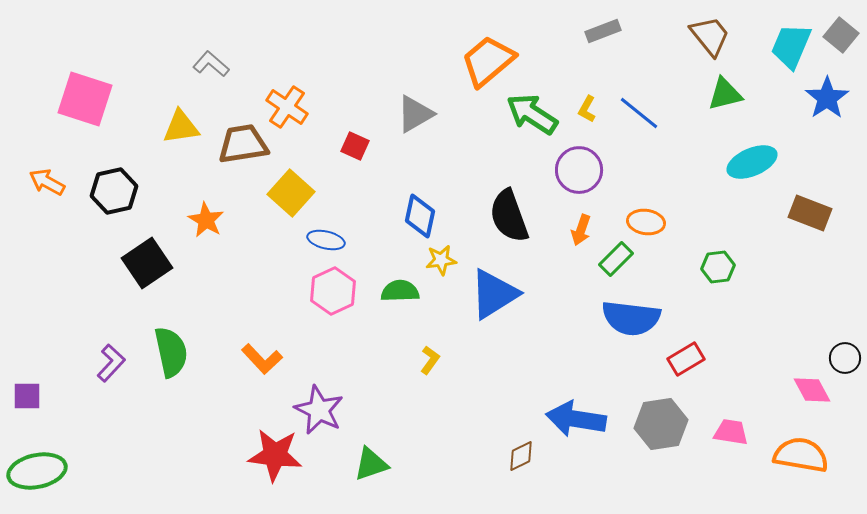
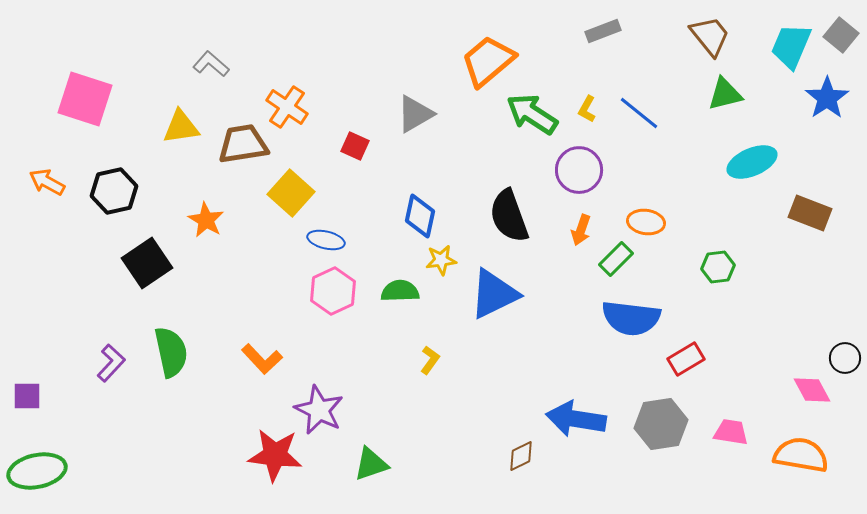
blue triangle at (494, 294): rotated 6 degrees clockwise
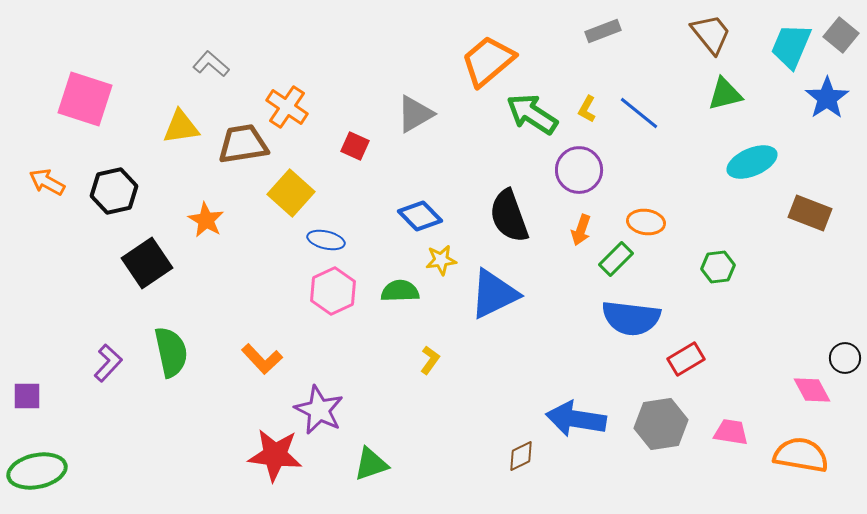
brown trapezoid at (710, 36): moved 1 px right, 2 px up
blue diamond at (420, 216): rotated 57 degrees counterclockwise
purple L-shape at (111, 363): moved 3 px left
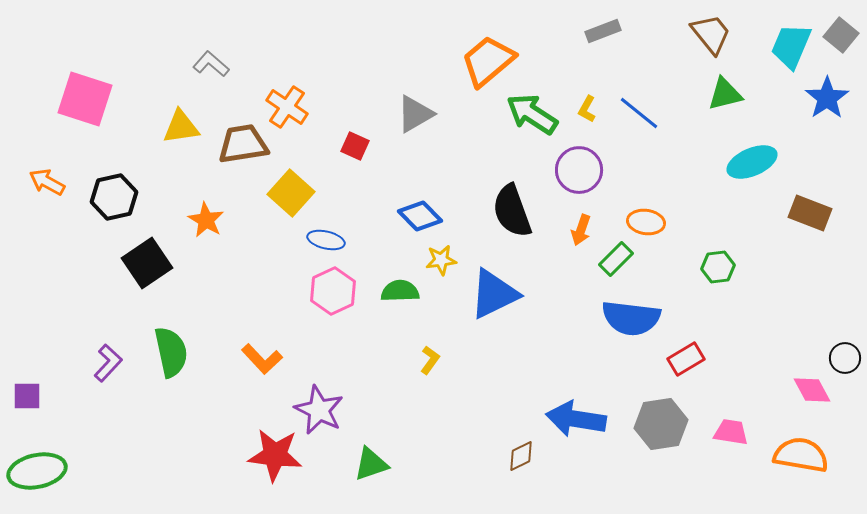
black hexagon at (114, 191): moved 6 px down
black semicircle at (509, 216): moved 3 px right, 5 px up
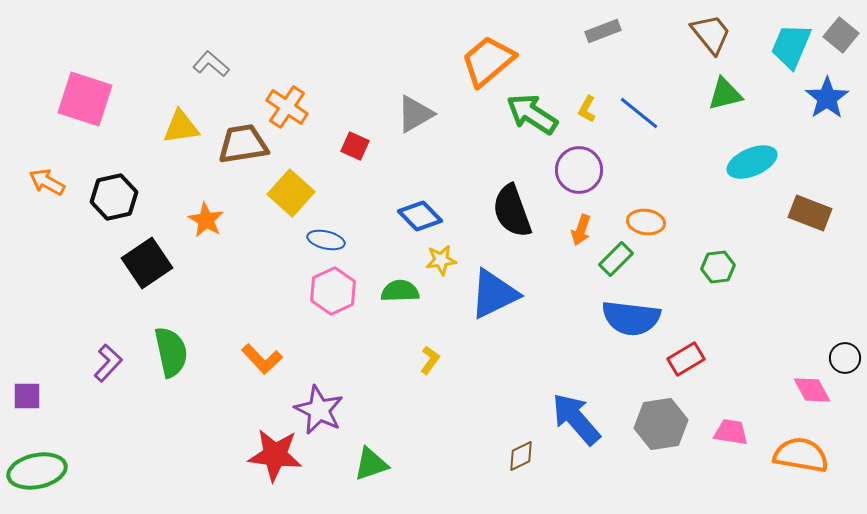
blue arrow at (576, 419): rotated 40 degrees clockwise
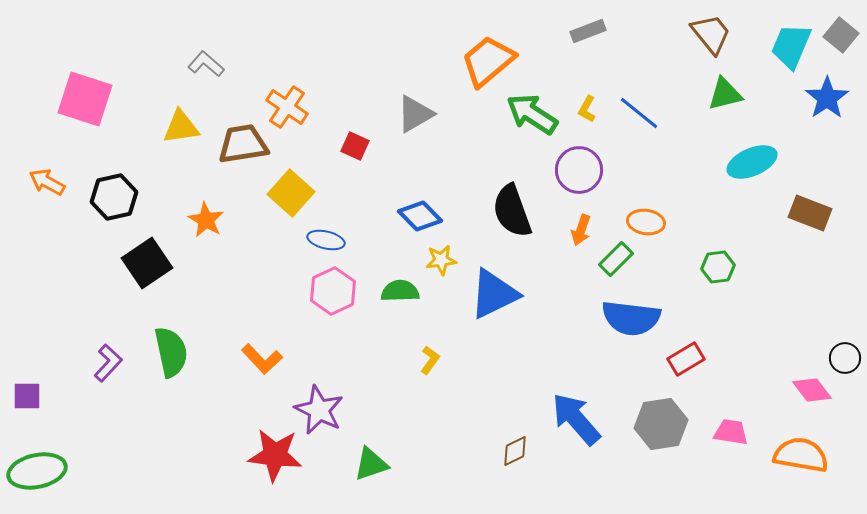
gray rectangle at (603, 31): moved 15 px left
gray L-shape at (211, 64): moved 5 px left
pink diamond at (812, 390): rotated 9 degrees counterclockwise
brown diamond at (521, 456): moved 6 px left, 5 px up
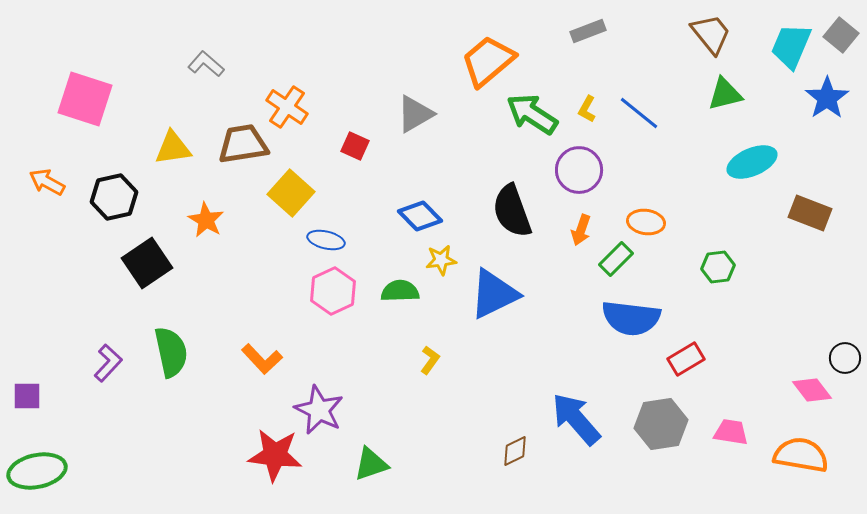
yellow triangle at (181, 127): moved 8 px left, 21 px down
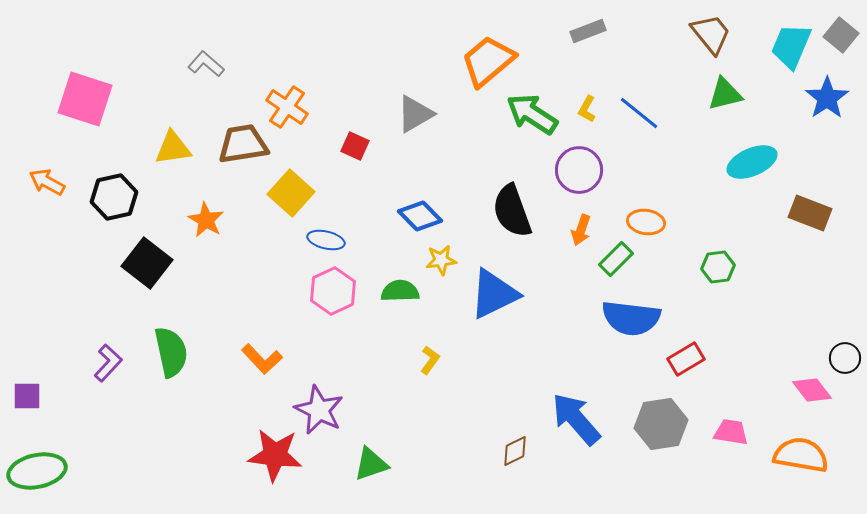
black square at (147, 263): rotated 18 degrees counterclockwise
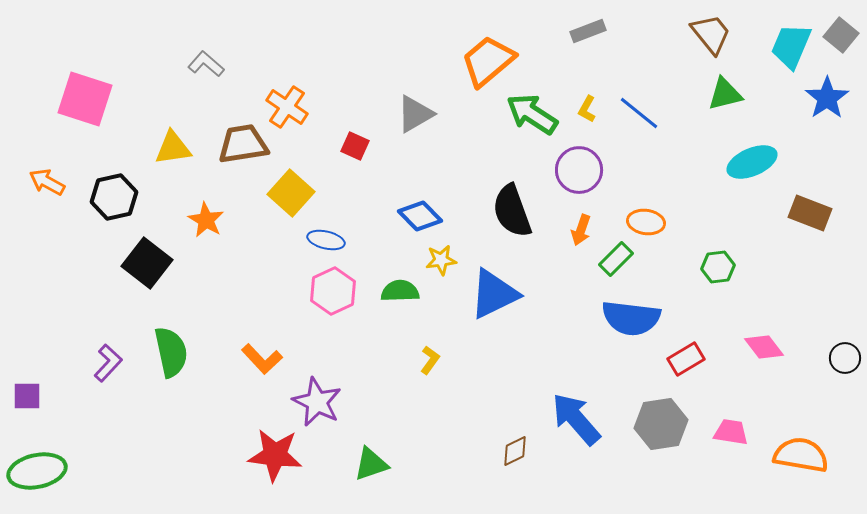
pink diamond at (812, 390): moved 48 px left, 43 px up
purple star at (319, 410): moved 2 px left, 8 px up
